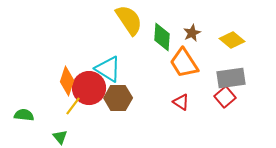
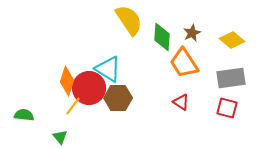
red square: moved 2 px right, 11 px down; rotated 35 degrees counterclockwise
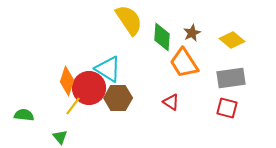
red triangle: moved 10 px left
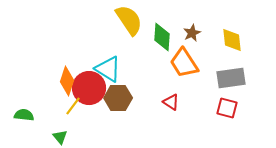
yellow diamond: rotated 45 degrees clockwise
